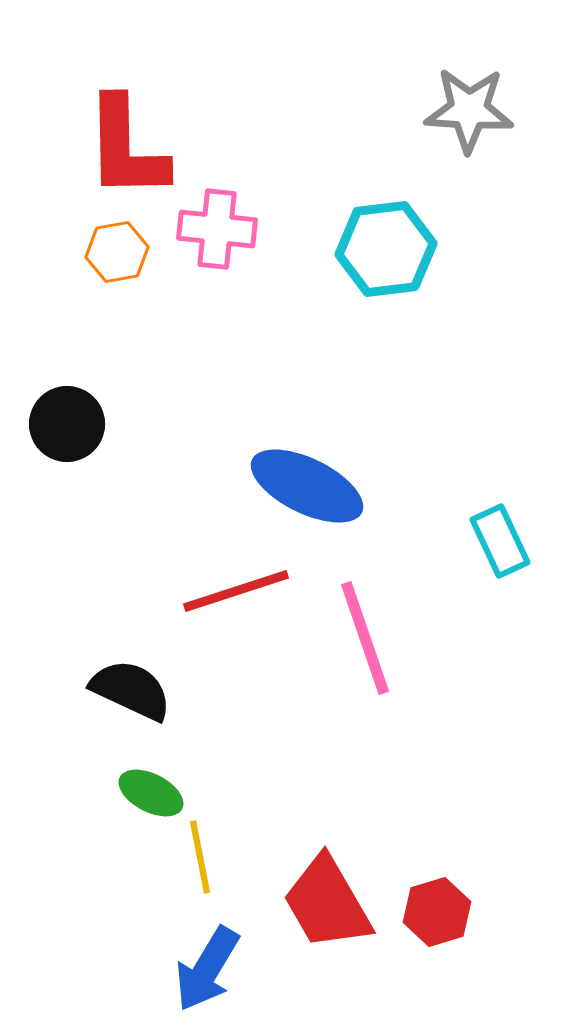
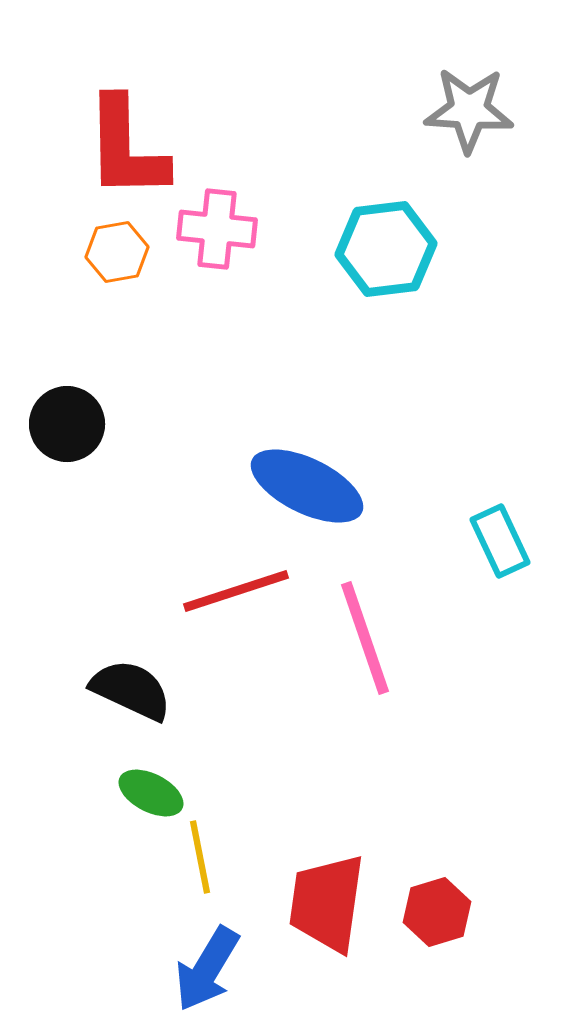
red trapezoid: rotated 38 degrees clockwise
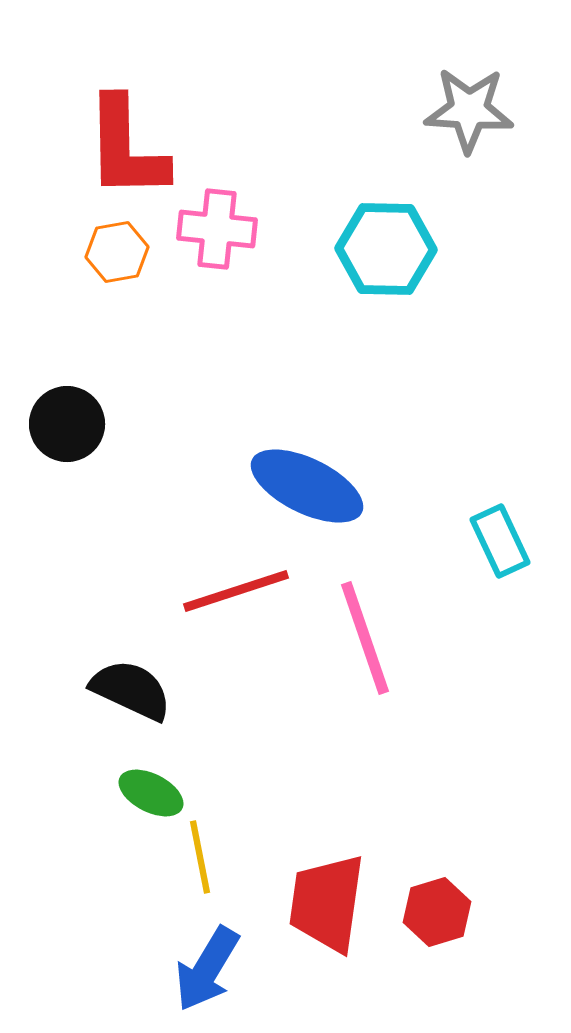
cyan hexagon: rotated 8 degrees clockwise
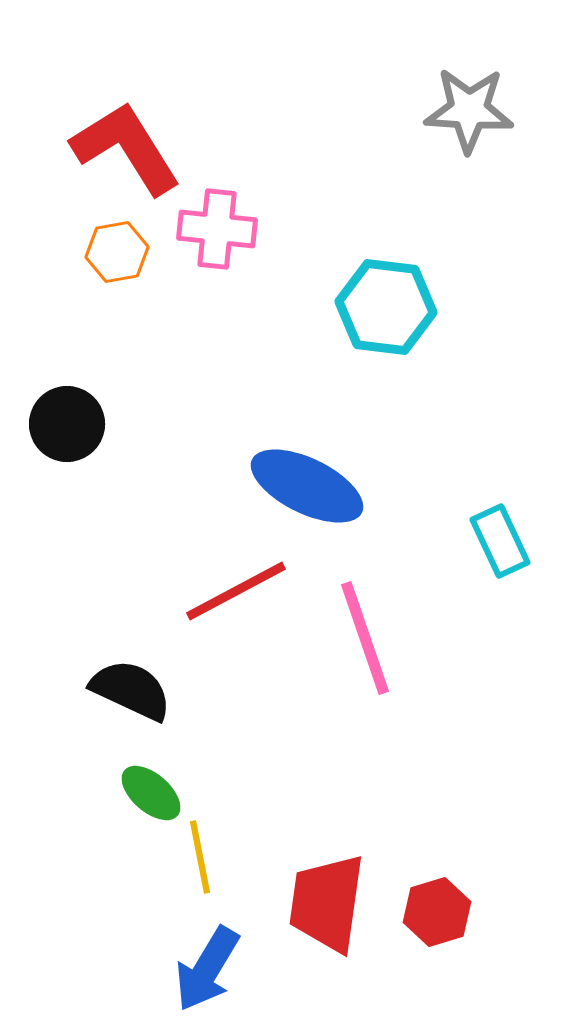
red L-shape: rotated 149 degrees clockwise
cyan hexagon: moved 58 px down; rotated 6 degrees clockwise
red line: rotated 10 degrees counterclockwise
green ellipse: rotated 14 degrees clockwise
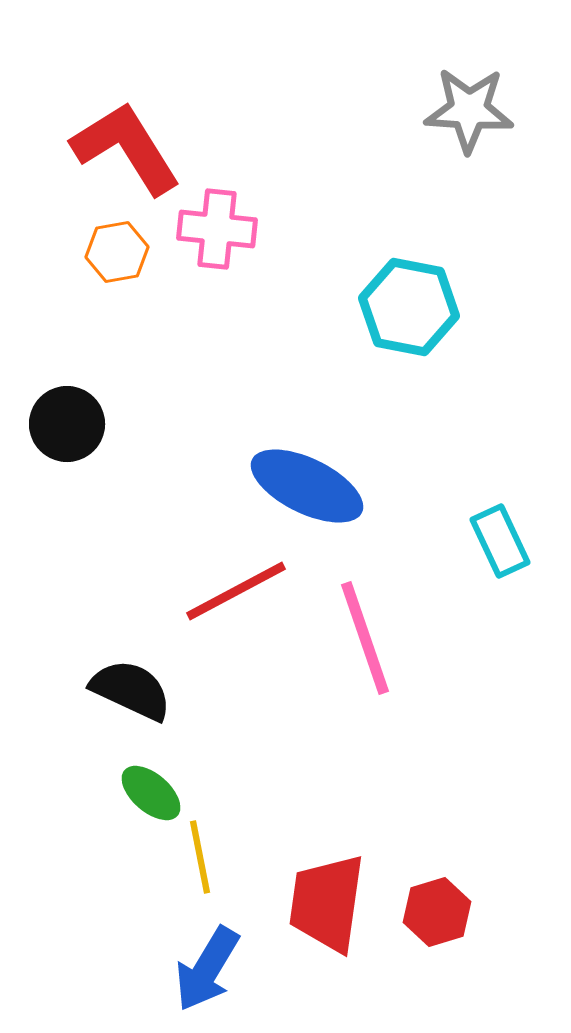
cyan hexagon: moved 23 px right; rotated 4 degrees clockwise
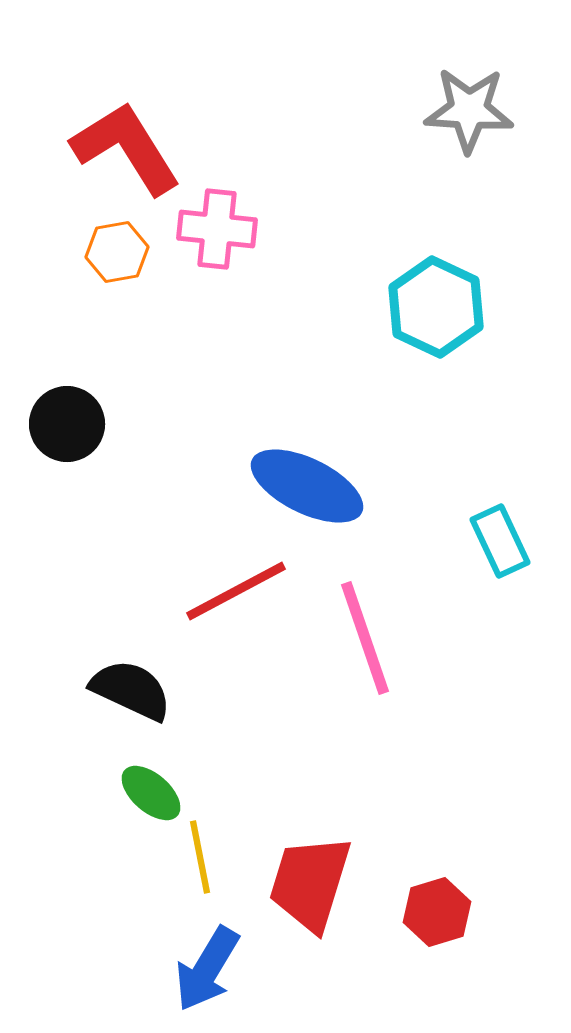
cyan hexagon: moved 27 px right; rotated 14 degrees clockwise
red trapezoid: moved 17 px left, 20 px up; rotated 9 degrees clockwise
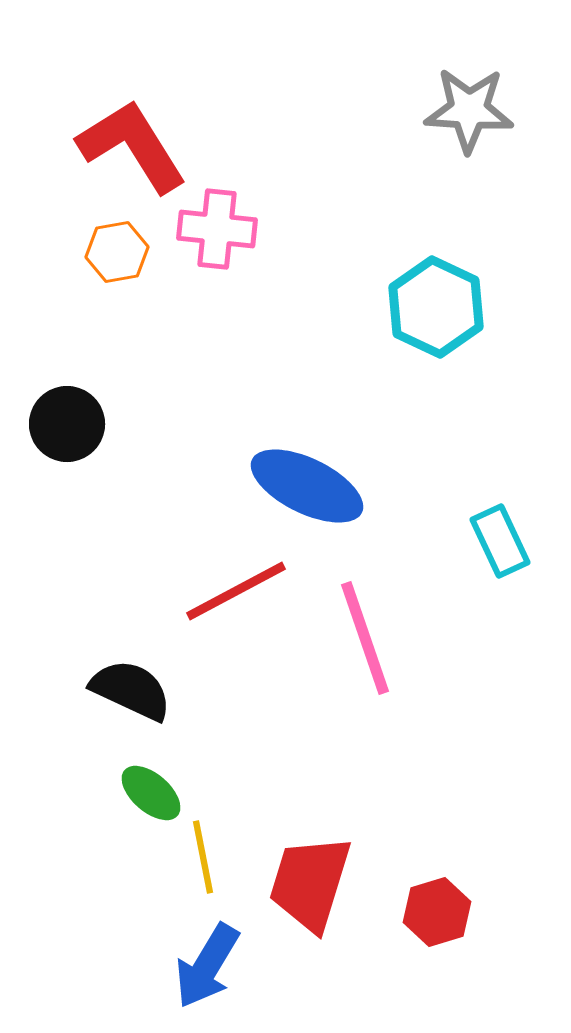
red L-shape: moved 6 px right, 2 px up
yellow line: moved 3 px right
blue arrow: moved 3 px up
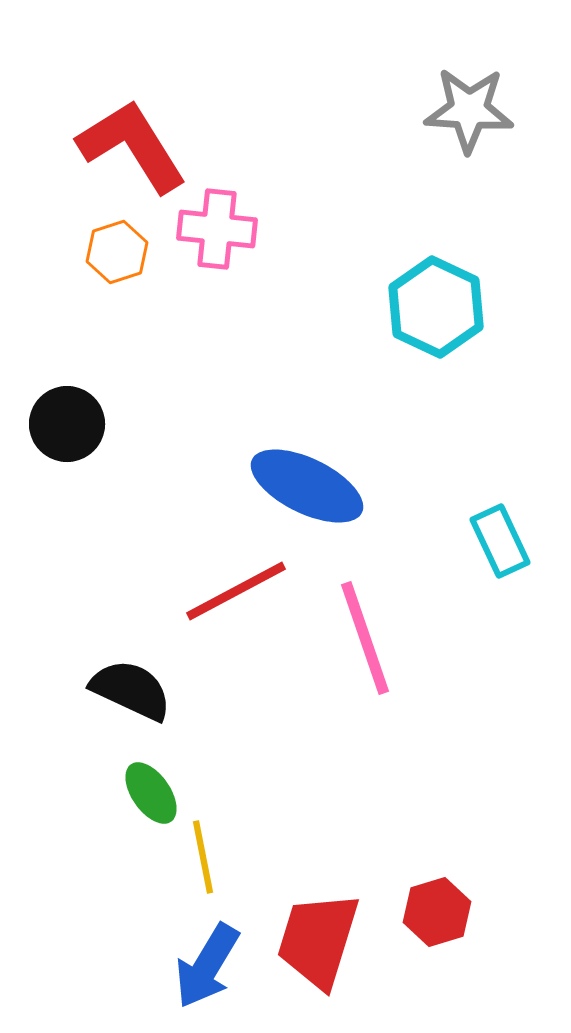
orange hexagon: rotated 8 degrees counterclockwise
green ellipse: rotated 14 degrees clockwise
red trapezoid: moved 8 px right, 57 px down
